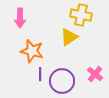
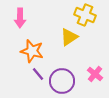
yellow cross: moved 4 px right; rotated 10 degrees clockwise
purple line: moved 2 px left; rotated 40 degrees counterclockwise
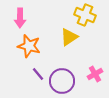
orange star: moved 3 px left, 5 px up
pink cross: rotated 21 degrees clockwise
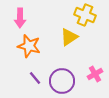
purple line: moved 3 px left, 4 px down
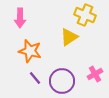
orange star: moved 1 px right, 5 px down
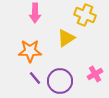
pink arrow: moved 15 px right, 5 px up
yellow triangle: moved 3 px left, 1 px down
orange star: rotated 15 degrees counterclockwise
purple circle: moved 2 px left
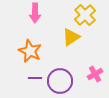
yellow cross: rotated 25 degrees clockwise
yellow triangle: moved 5 px right, 1 px up
orange star: rotated 25 degrees clockwise
purple line: rotated 48 degrees counterclockwise
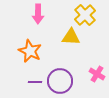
pink arrow: moved 3 px right, 1 px down
yellow triangle: rotated 36 degrees clockwise
pink cross: moved 2 px right; rotated 28 degrees counterclockwise
purple line: moved 4 px down
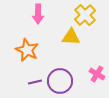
orange star: moved 3 px left, 1 px up
purple line: rotated 16 degrees counterclockwise
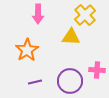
orange star: rotated 15 degrees clockwise
pink cross: moved 4 px up; rotated 28 degrees counterclockwise
purple circle: moved 10 px right
